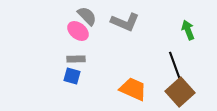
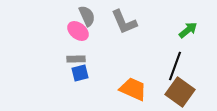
gray semicircle: rotated 20 degrees clockwise
gray L-shape: moved 1 px left; rotated 44 degrees clockwise
green arrow: rotated 72 degrees clockwise
black line: rotated 40 degrees clockwise
blue square: moved 8 px right, 3 px up; rotated 30 degrees counterclockwise
brown square: rotated 12 degrees counterclockwise
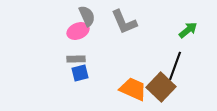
pink ellipse: rotated 60 degrees counterclockwise
brown square: moved 19 px left, 5 px up; rotated 8 degrees clockwise
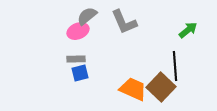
gray semicircle: rotated 105 degrees counterclockwise
black line: rotated 24 degrees counterclockwise
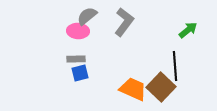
gray L-shape: rotated 120 degrees counterclockwise
pink ellipse: rotated 25 degrees clockwise
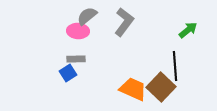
blue square: moved 12 px left; rotated 18 degrees counterclockwise
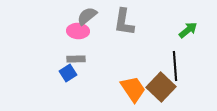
gray L-shape: rotated 152 degrees clockwise
orange trapezoid: rotated 32 degrees clockwise
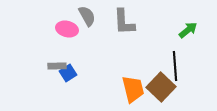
gray semicircle: rotated 100 degrees clockwise
gray L-shape: rotated 12 degrees counterclockwise
pink ellipse: moved 11 px left, 2 px up; rotated 10 degrees clockwise
gray rectangle: moved 19 px left, 7 px down
orange trapezoid: rotated 20 degrees clockwise
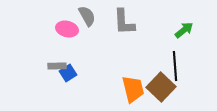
green arrow: moved 4 px left
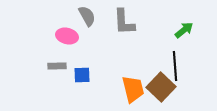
pink ellipse: moved 7 px down
blue square: moved 14 px right, 2 px down; rotated 30 degrees clockwise
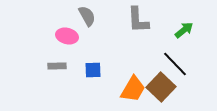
gray L-shape: moved 14 px right, 2 px up
black line: moved 2 px up; rotated 40 degrees counterclockwise
blue square: moved 11 px right, 5 px up
orange trapezoid: rotated 44 degrees clockwise
